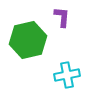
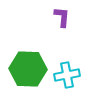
green hexagon: moved 29 px down; rotated 15 degrees clockwise
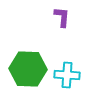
cyan cross: rotated 15 degrees clockwise
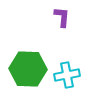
cyan cross: rotated 15 degrees counterclockwise
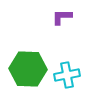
purple L-shape: rotated 95 degrees counterclockwise
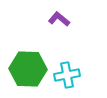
purple L-shape: moved 3 px left, 2 px down; rotated 40 degrees clockwise
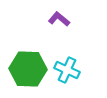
cyan cross: moved 5 px up; rotated 35 degrees clockwise
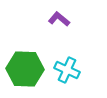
green hexagon: moved 3 px left
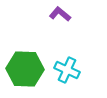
purple L-shape: moved 1 px right, 5 px up
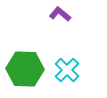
cyan cross: rotated 20 degrees clockwise
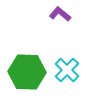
green hexagon: moved 2 px right, 3 px down
